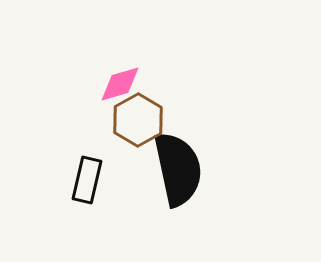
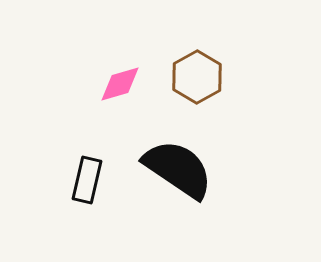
brown hexagon: moved 59 px right, 43 px up
black semicircle: rotated 44 degrees counterclockwise
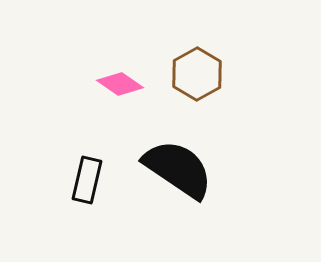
brown hexagon: moved 3 px up
pink diamond: rotated 51 degrees clockwise
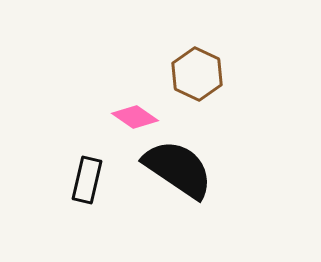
brown hexagon: rotated 6 degrees counterclockwise
pink diamond: moved 15 px right, 33 px down
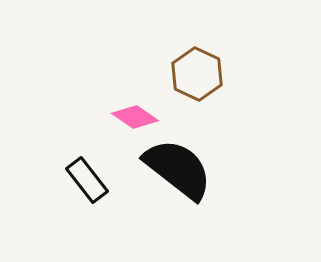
black semicircle: rotated 4 degrees clockwise
black rectangle: rotated 51 degrees counterclockwise
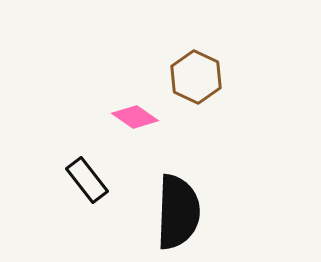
brown hexagon: moved 1 px left, 3 px down
black semicircle: moved 43 px down; rotated 54 degrees clockwise
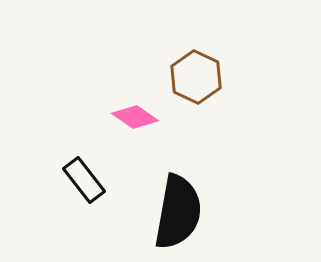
black rectangle: moved 3 px left
black semicircle: rotated 8 degrees clockwise
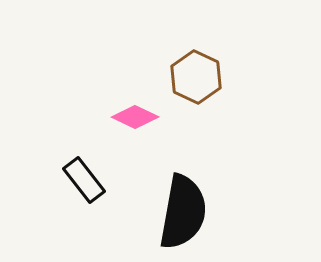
pink diamond: rotated 9 degrees counterclockwise
black semicircle: moved 5 px right
